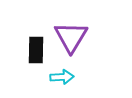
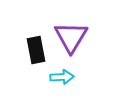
black rectangle: rotated 12 degrees counterclockwise
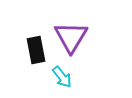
cyan arrow: rotated 55 degrees clockwise
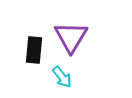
black rectangle: moved 2 px left; rotated 16 degrees clockwise
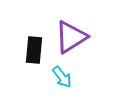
purple triangle: rotated 27 degrees clockwise
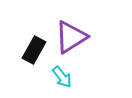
black rectangle: rotated 24 degrees clockwise
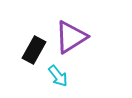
cyan arrow: moved 4 px left, 1 px up
